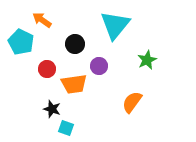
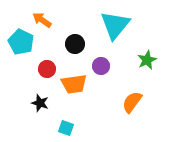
purple circle: moved 2 px right
black star: moved 12 px left, 6 px up
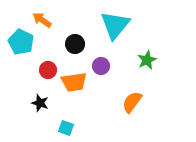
red circle: moved 1 px right, 1 px down
orange trapezoid: moved 2 px up
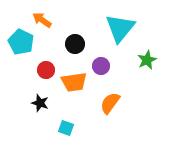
cyan triangle: moved 5 px right, 3 px down
red circle: moved 2 px left
orange semicircle: moved 22 px left, 1 px down
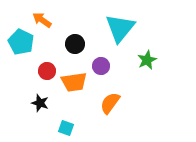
red circle: moved 1 px right, 1 px down
